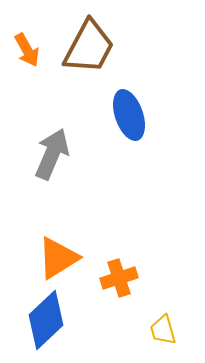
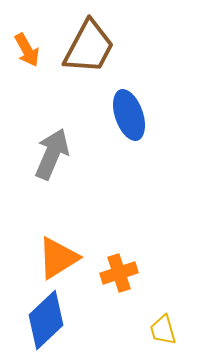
orange cross: moved 5 px up
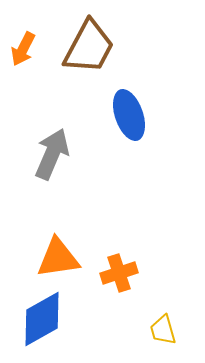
orange arrow: moved 4 px left, 1 px up; rotated 56 degrees clockwise
orange triangle: rotated 24 degrees clockwise
blue diamond: moved 4 px left, 1 px up; rotated 14 degrees clockwise
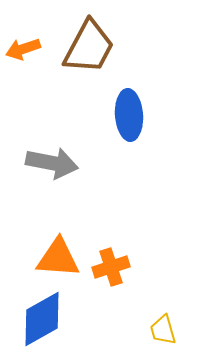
orange arrow: rotated 44 degrees clockwise
blue ellipse: rotated 15 degrees clockwise
gray arrow: moved 9 px down; rotated 78 degrees clockwise
orange triangle: rotated 12 degrees clockwise
orange cross: moved 8 px left, 6 px up
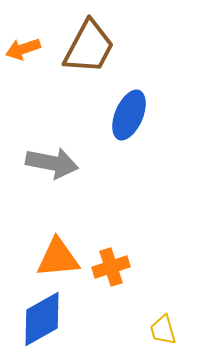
blue ellipse: rotated 27 degrees clockwise
orange triangle: rotated 9 degrees counterclockwise
